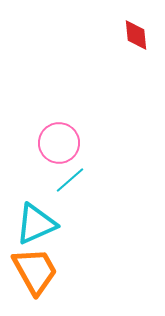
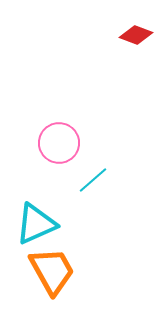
red diamond: rotated 64 degrees counterclockwise
cyan line: moved 23 px right
orange trapezoid: moved 17 px right
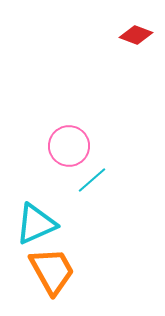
pink circle: moved 10 px right, 3 px down
cyan line: moved 1 px left
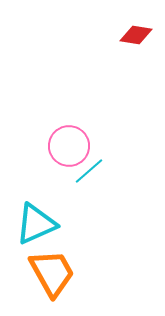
red diamond: rotated 12 degrees counterclockwise
cyan line: moved 3 px left, 9 px up
orange trapezoid: moved 2 px down
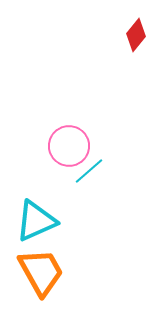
red diamond: rotated 60 degrees counterclockwise
cyan triangle: moved 3 px up
orange trapezoid: moved 11 px left, 1 px up
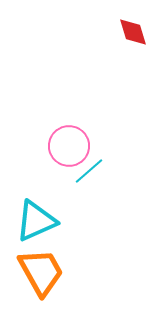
red diamond: moved 3 px left, 3 px up; rotated 56 degrees counterclockwise
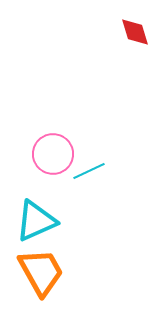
red diamond: moved 2 px right
pink circle: moved 16 px left, 8 px down
cyan line: rotated 16 degrees clockwise
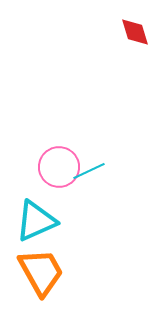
pink circle: moved 6 px right, 13 px down
